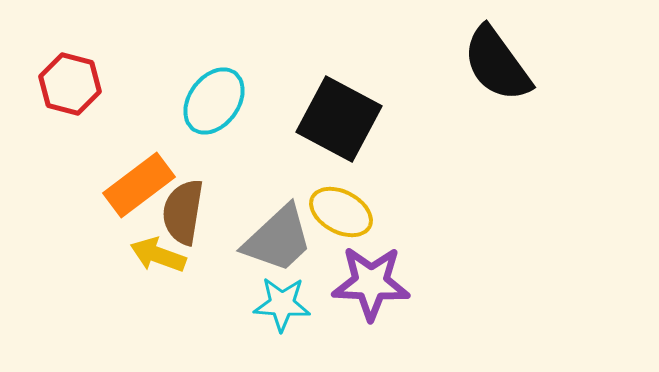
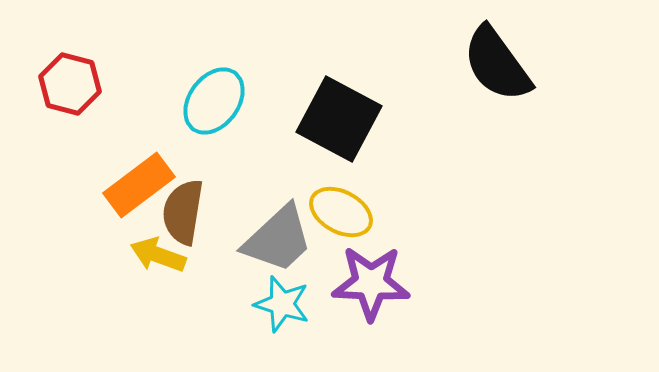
cyan star: rotated 14 degrees clockwise
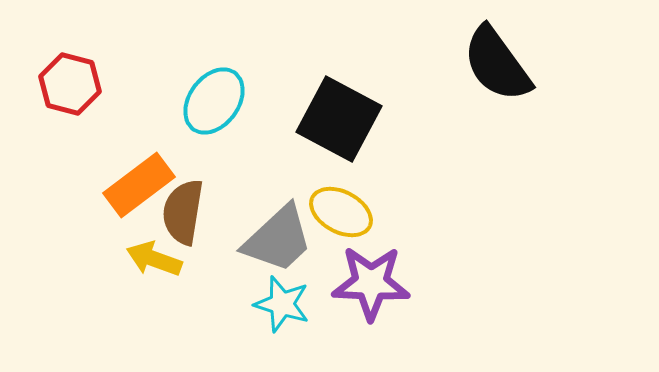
yellow arrow: moved 4 px left, 4 px down
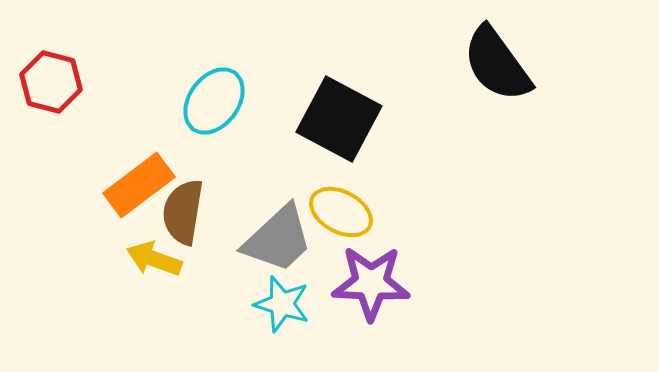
red hexagon: moved 19 px left, 2 px up
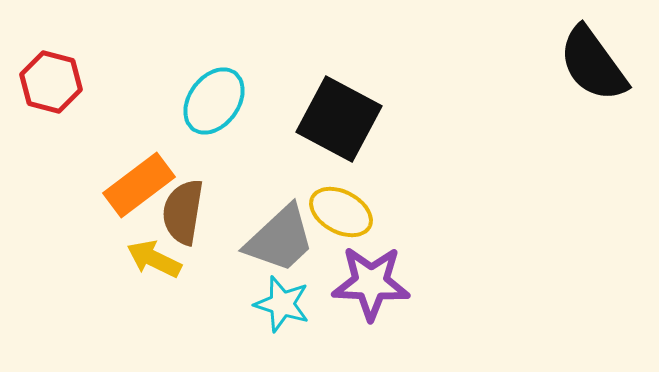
black semicircle: moved 96 px right
gray trapezoid: moved 2 px right
yellow arrow: rotated 6 degrees clockwise
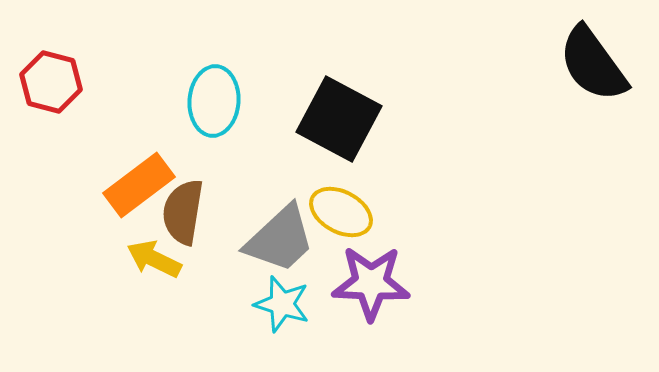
cyan ellipse: rotated 32 degrees counterclockwise
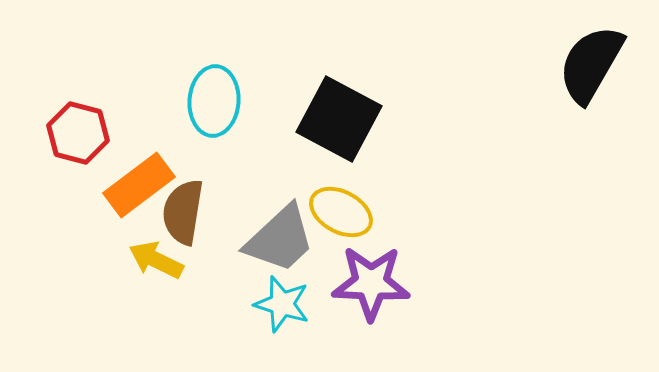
black semicircle: moved 2 px left; rotated 66 degrees clockwise
red hexagon: moved 27 px right, 51 px down
yellow arrow: moved 2 px right, 1 px down
